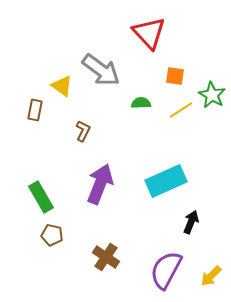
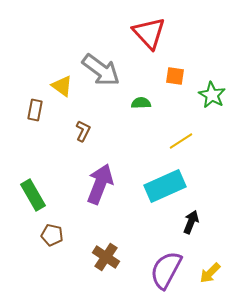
yellow line: moved 31 px down
cyan rectangle: moved 1 px left, 5 px down
green rectangle: moved 8 px left, 2 px up
yellow arrow: moved 1 px left, 3 px up
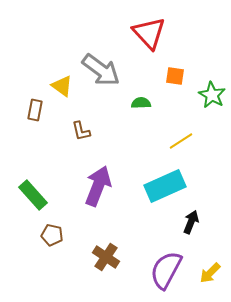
brown L-shape: moved 2 px left; rotated 140 degrees clockwise
purple arrow: moved 2 px left, 2 px down
green rectangle: rotated 12 degrees counterclockwise
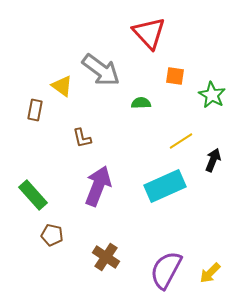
brown L-shape: moved 1 px right, 7 px down
black arrow: moved 22 px right, 62 px up
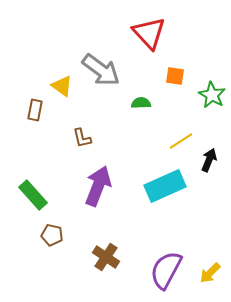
black arrow: moved 4 px left
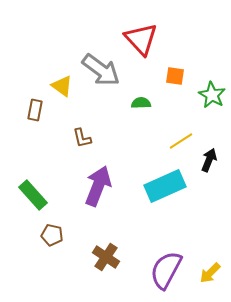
red triangle: moved 8 px left, 6 px down
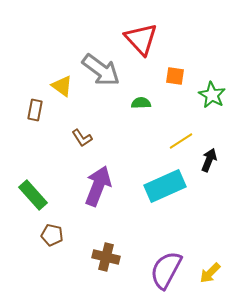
brown L-shape: rotated 20 degrees counterclockwise
brown cross: rotated 20 degrees counterclockwise
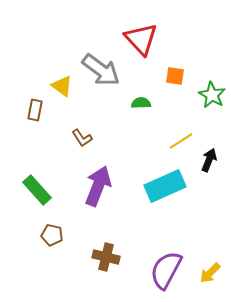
green rectangle: moved 4 px right, 5 px up
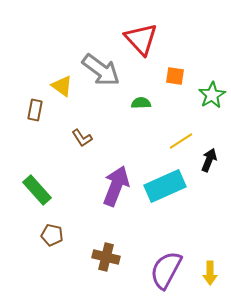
green star: rotated 12 degrees clockwise
purple arrow: moved 18 px right
yellow arrow: rotated 45 degrees counterclockwise
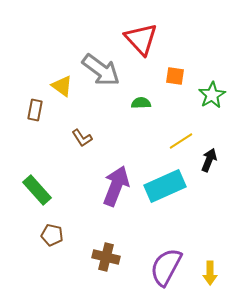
purple semicircle: moved 3 px up
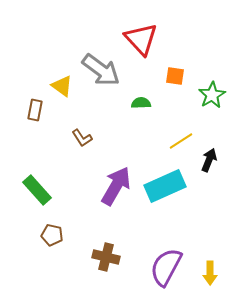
purple arrow: rotated 9 degrees clockwise
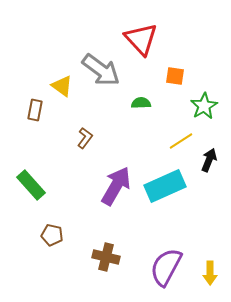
green star: moved 8 px left, 11 px down
brown L-shape: moved 3 px right; rotated 110 degrees counterclockwise
green rectangle: moved 6 px left, 5 px up
